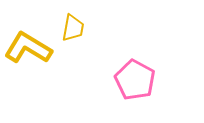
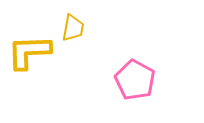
yellow L-shape: moved 1 px right, 4 px down; rotated 33 degrees counterclockwise
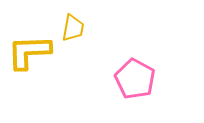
pink pentagon: moved 1 px up
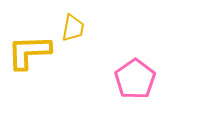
pink pentagon: rotated 9 degrees clockwise
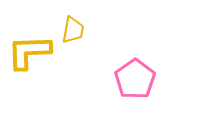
yellow trapezoid: moved 2 px down
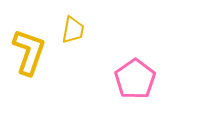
yellow L-shape: rotated 111 degrees clockwise
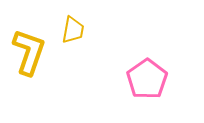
pink pentagon: moved 12 px right
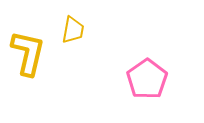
yellow L-shape: moved 1 px left, 1 px down; rotated 6 degrees counterclockwise
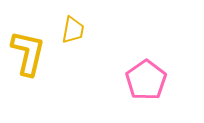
pink pentagon: moved 1 px left, 1 px down
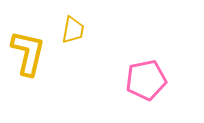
pink pentagon: rotated 24 degrees clockwise
